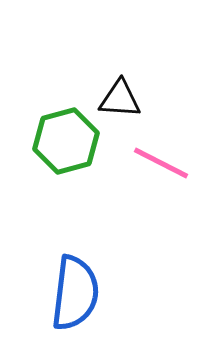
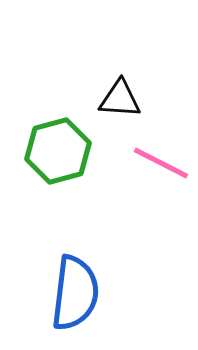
green hexagon: moved 8 px left, 10 px down
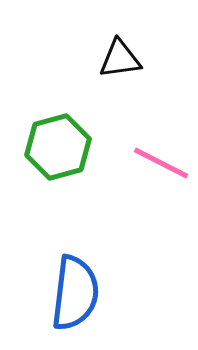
black triangle: moved 40 px up; rotated 12 degrees counterclockwise
green hexagon: moved 4 px up
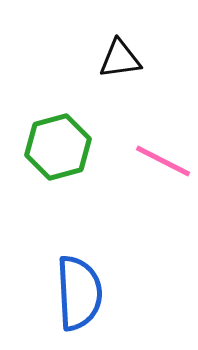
pink line: moved 2 px right, 2 px up
blue semicircle: moved 4 px right; rotated 10 degrees counterclockwise
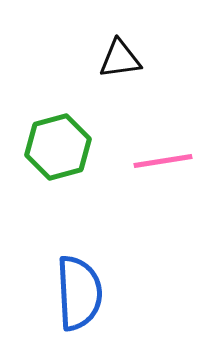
pink line: rotated 36 degrees counterclockwise
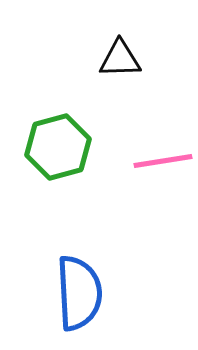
black triangle: rotated 6 degrees clockwise
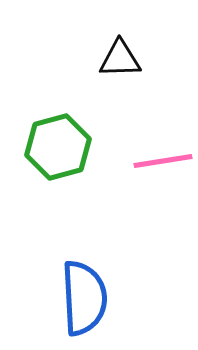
blue semicircle: moved 5 px right, 5 px down
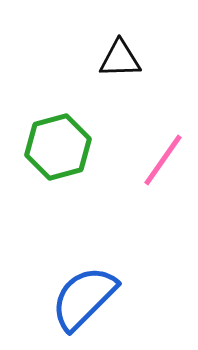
pink line: moved 1 px up; rotated 46 degrees counterclockwise
blue semicircle: rotated 132 degrees counterclockwise
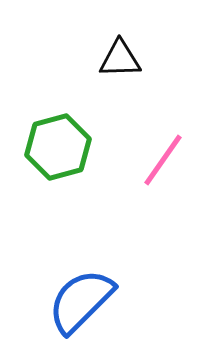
blue semicircle: moved 3 px left, 3 px down
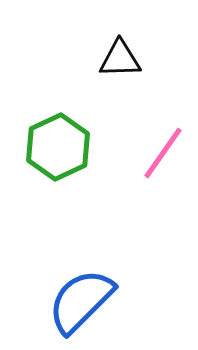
green hexagon: rotated 10 degrees counterclockwise
pink line: moved 7 px up
